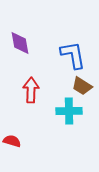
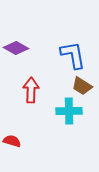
purple diamond: moved 4 px left, 5 px down; rotated 50 degrees counterclockwise
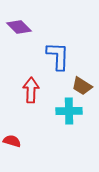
purple diamond: moved 3 px right, 21 px up; rotated 15 degrees clockwise
blue L-shape: moved 15 px left, 1 px down; rotated 12 degrees clockwise
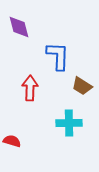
purple diamond: rotated 30 degrees clockwise
red arrow: moved 1 px left, 2 px up
cyan cross: moved 12 px down
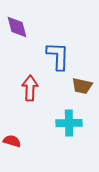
purple diamond: moved 2 px left
brown trapezoid: rotated 20 degrees counterclockwise
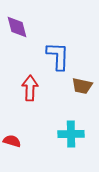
cyan cross: moved 2 px right, 11 px down
